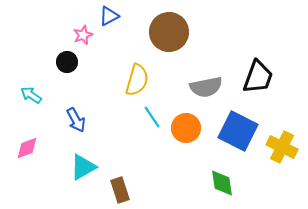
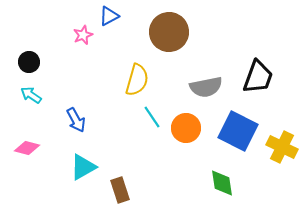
black circle: moved 38 px left
pink diamond: rotated 35 degrees clockwise
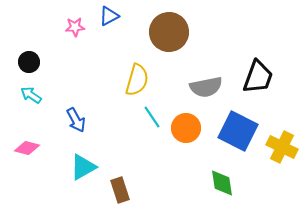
pink star: moved 8 px left, 8 px up; rotated 18 degrees clockwise
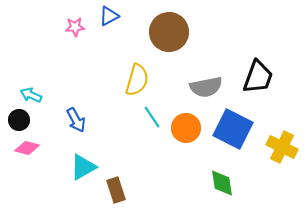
black circle: moved 10 px left, 58 px down
cyan arrow: rotated 10 degrees counterclockwise
blue square: moved 5 px left, 2 px up
brown rectangle: moved 4 px left
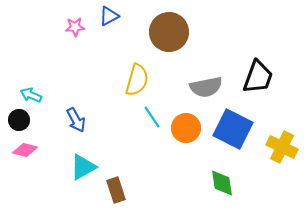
pink diamond: moved 2 px left, 2 px down
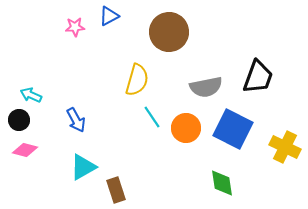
yellow cross: moved 3 px right
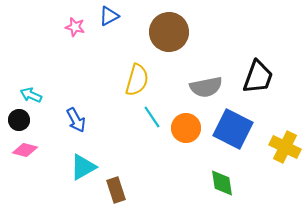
pink star: rotated 18 degrees clockwise
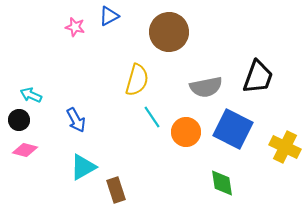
orange circle: moved 4 px down
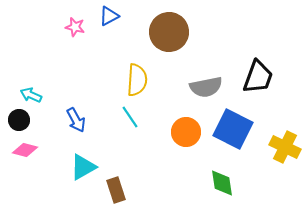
yellow semicircle: rotated 12 degrees counterclockwise
cyan line: moved 22 px left
